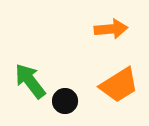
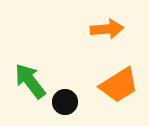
orange arrow: moved 4 px left
black circle: moved 1 px down
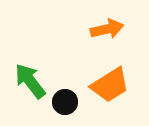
orange arrow: rotated 8 degrees counterclockwise
orange trapezoid: moved 9 px left
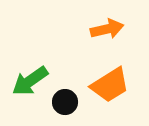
green arrow: rotated 87 degrees counterclockwise
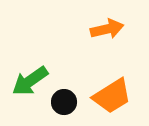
orange trapezoid: moved 2 px right, 11 px down
black circle: moved 1 px left
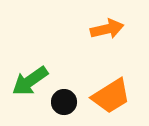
orange trapezoid: moved 1 px left
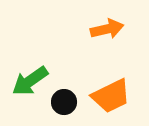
orange trapezoid: rotated 6 degrees clockwise
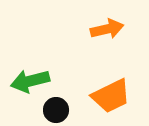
green arrow: rotated 21 degrees clockwise
black circle: moved 8 px left, 8 px down
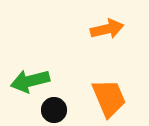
orange trapezoid: moved 2 px left, 2 px down; rotated 87 degrees counterclockwise
black circle: moved 2 px left
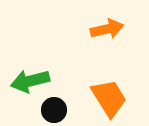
orange trapezoid: rotated 9 degrees counterclockwise
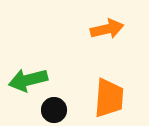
green arrow: moved 2 px left, 1 px up
orange trapezoid: rotated 36 degrees clockwise
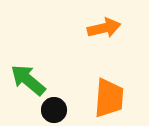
orange arrow: moved 3 px left, 1 px up
green arrow: rotated 54 degrees clockwise
